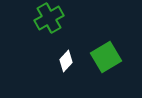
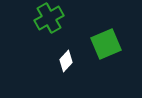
green square: moved 13 px up; rotated 8 degrees clockwise
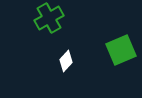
green square: moved 15 px right, 6 px down
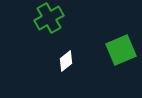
white diamond: rotated 10 degrees clockwise
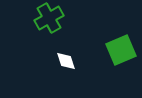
white diamond: rotated 70 degrees counterclockwise
